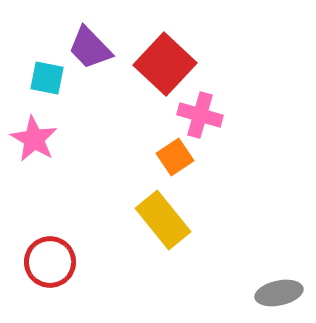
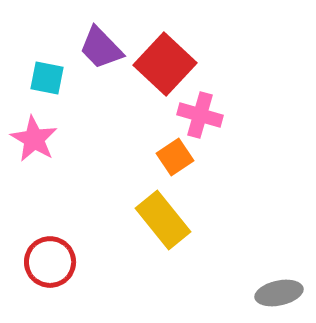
purple trapezoid: moved 11 px right
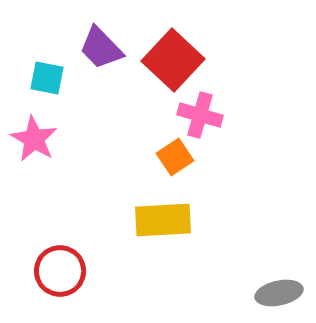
red square: moved 8 px right, 4 px up
yellow rectangle: rotated 54 degrees counterclockwise
red circle: moved 10 px right, 9 px down
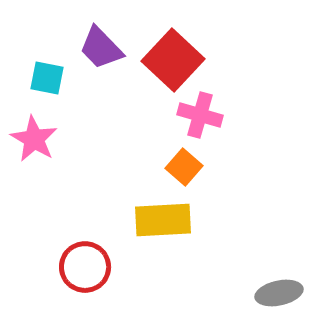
orange square: moved 9 px right, 10 px down; rotated 15 degrees counterclockwise
red circle: moved 25 px right, 4 px up
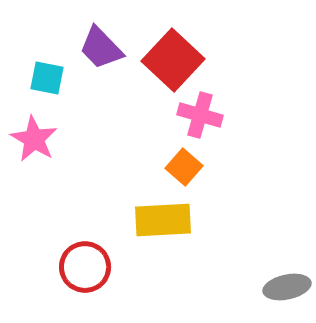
gray ellipse: moved 8 px right, 6 px up
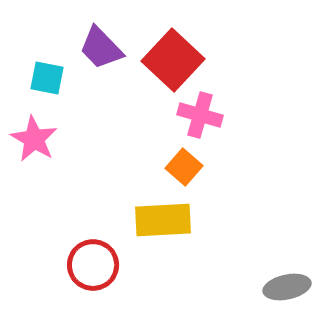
red circle: moved 8 px right, 2 px up
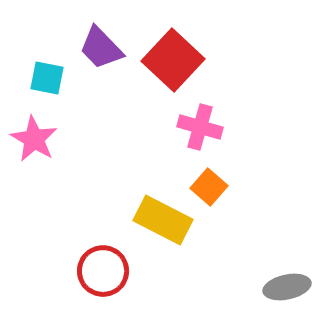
pink cross: moved 12 px down
orange square: moved 25 px right, 20 px down
yellow rectangle: rotated 30 degrees clockwise
red circle: moved 10 px right, 6 px down
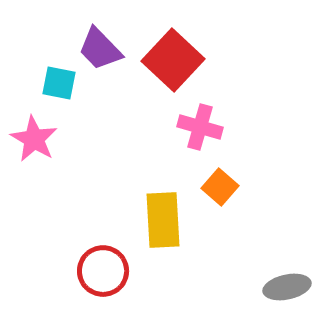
purple trapezoid: moved 1 px left, 1 px down
cyan square: moved 12 px right, 5 px down
orange square: moved 11 px right
yellow rectangle: rotated 60 degrees clockwise
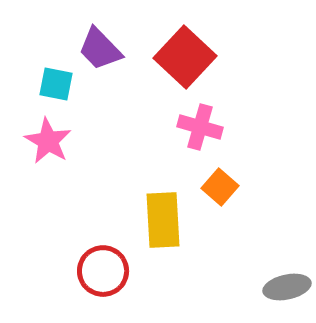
red square: moved 12 px right, 3 px up
cyan square: moved 3 px left, 1 px down
pink star: moved 14 px right, 2 px down
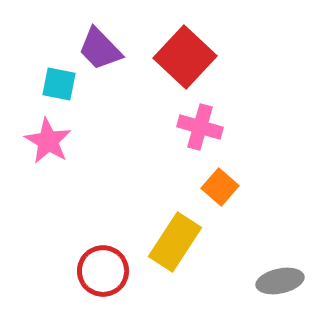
cyan square: moved 3 px right
yellow rectangle: moved 12 px right, 22 px down; rotated 36 degrees clockwise
gray ellipse: moved 7 px left, 6 px up
